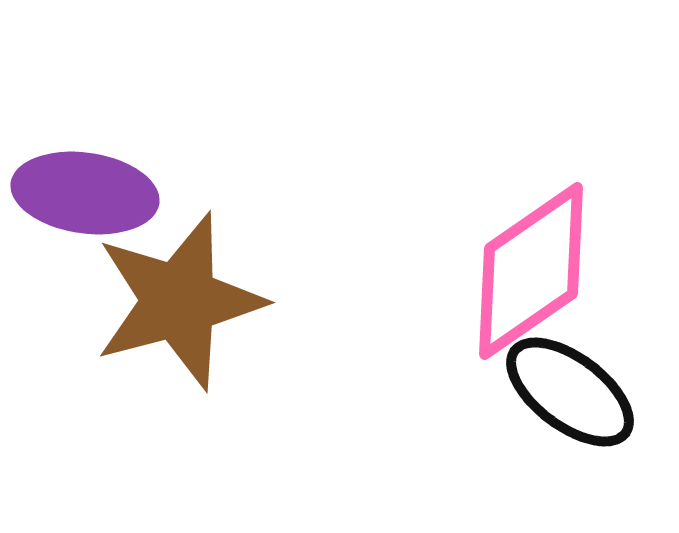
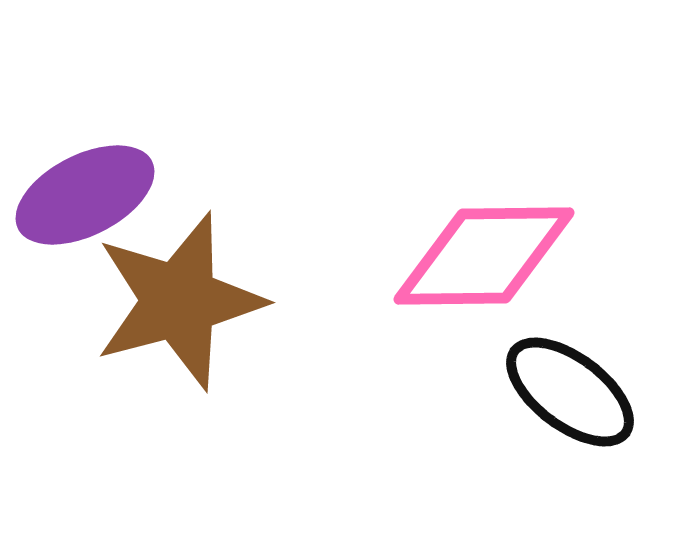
purple ellipse: moved 2 px down; rotated 35 degrees counterclockwise
pink diamond: moved 47 px left, 15 px up; rotated 34 degrees clockwise
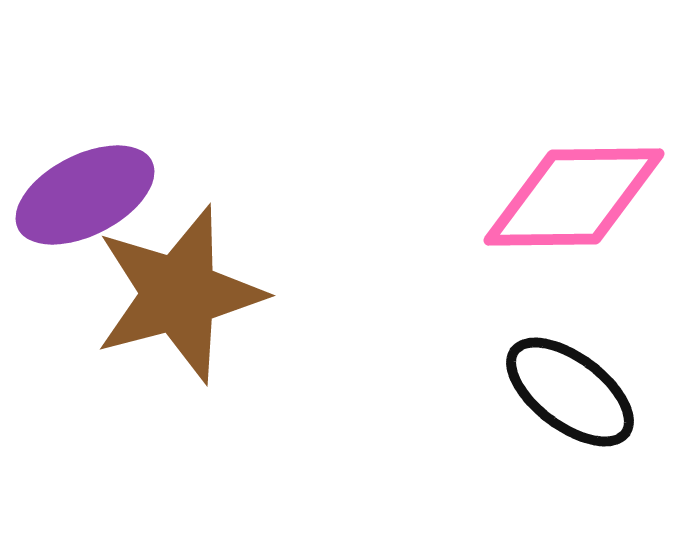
pink diamond: moved 90 px right, 59 px up
brown star: moved 7 px up
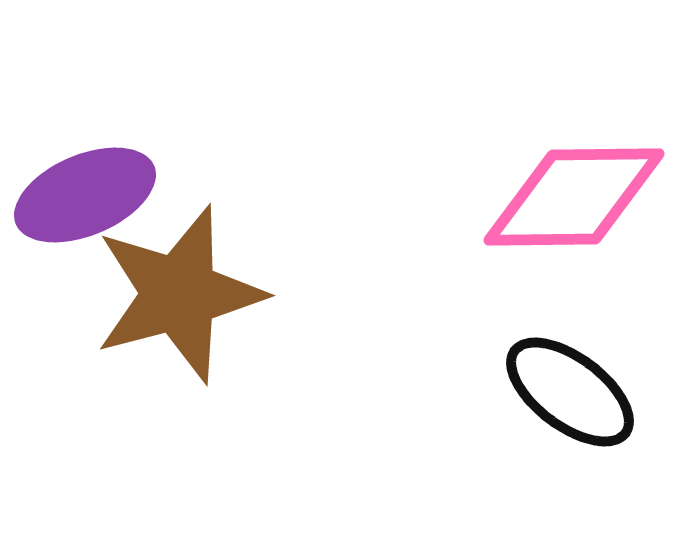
purple ellipse: rotated 4 degrees clockwise
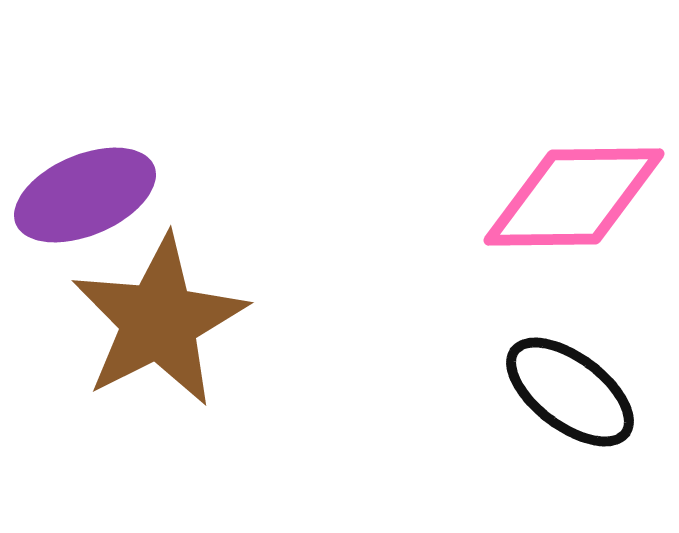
brown star: moved 20 px left, 27 px down; rotated 12 degrees counterclockwise
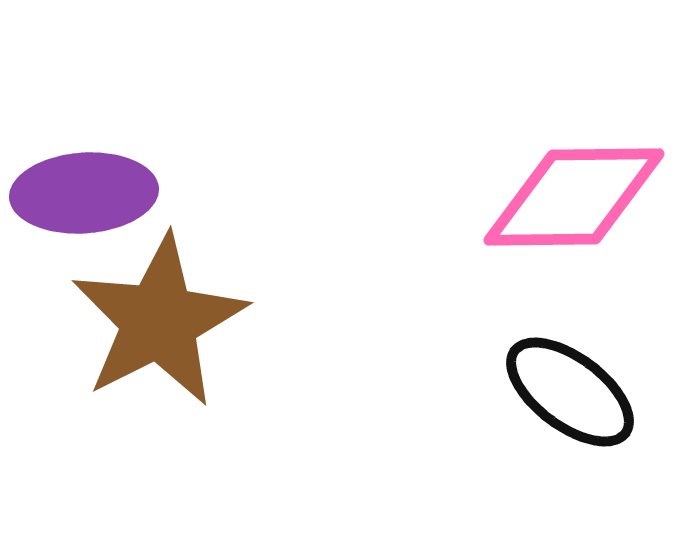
purple ellipse: moved 1 px left, 2 px up; rotated 19 degrees clockwise
